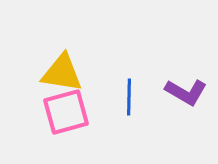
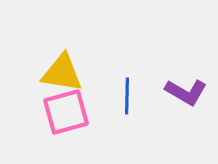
blue line: moved 2 px left, 1 px up
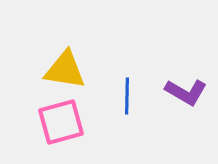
yellow triangle: moved 3 px right, 3 px up
pink square: moved 5 px left, 10 px down
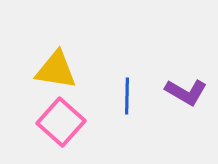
yellow triangle: moved 9 px left
pink square: rotated 33 degrees counterclockwise
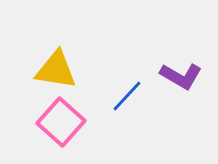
purple L-shape: moved 5 px left, 16 px up
blue line: rotated 42 degrees clockwise
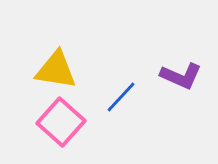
purple L-shape: rotated 6 degrees counterclockwise
blue line: moved 6 px left, 1 px down
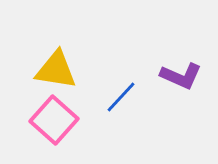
pink square: moved 7 px left, 2 px up
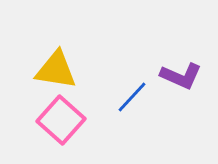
blue line: moved 11 px right
pink square: moved 7 px right
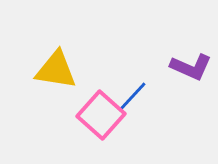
purple L-shape: moved 10 px right, 9 px up
pink square: moved 40 px right, 5 px up
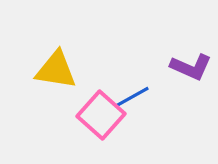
blue line: rotated 18 degrees clockwise
